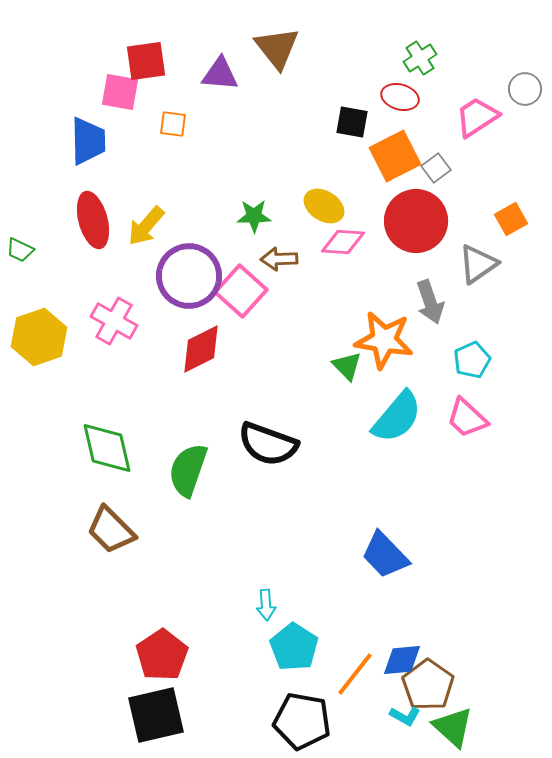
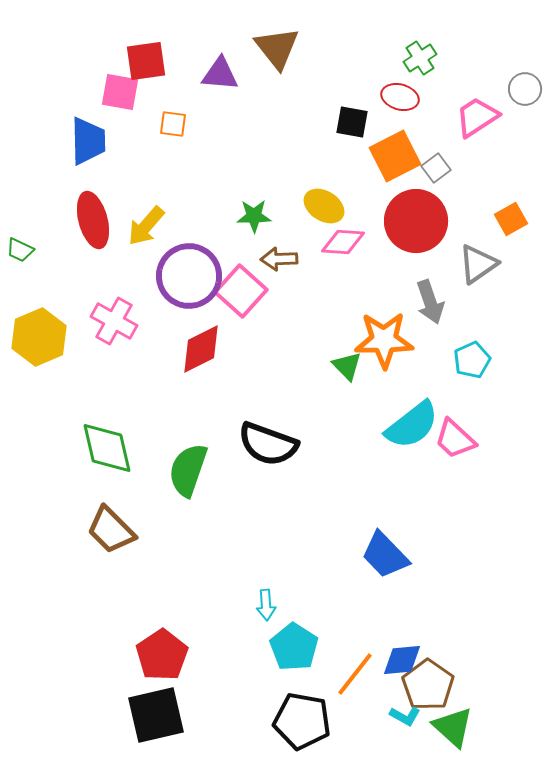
yellow hexagon at (39, 337): rotated 4 degrees counterclockwise
orange star at (384, 340): rotated 10 degrees counterclockwise
cyan semicircle at (397, 417): moved 15 px right, 8 px down; rotated 12 degrees clockwise
pink trapezoid at (467, 418): moved 12 px left, 21 px down
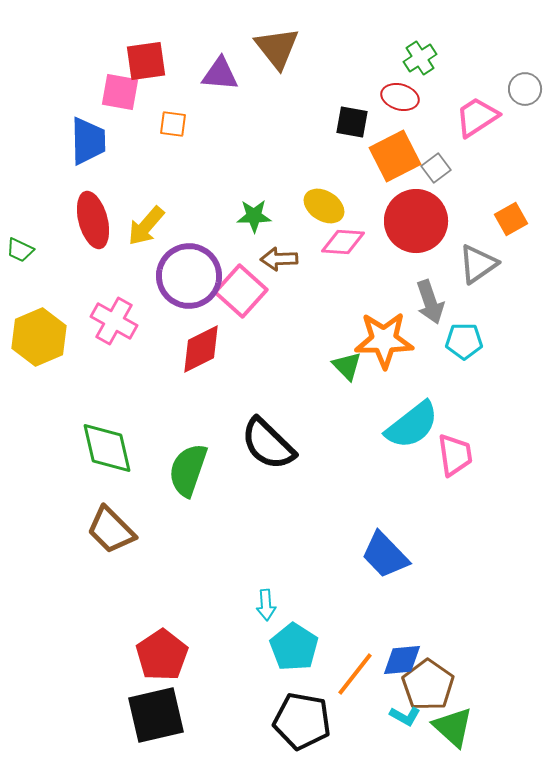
cyan pentagon at (472, 360): moved 8 px left, 19 px up; rotated 24 degrees clockwise
pink trapezoid at (455, 439): moved 16 px down; rotated 141 degrees counterclockwise
black semicircle at (268, 444): rotated 24 degrees clockwise
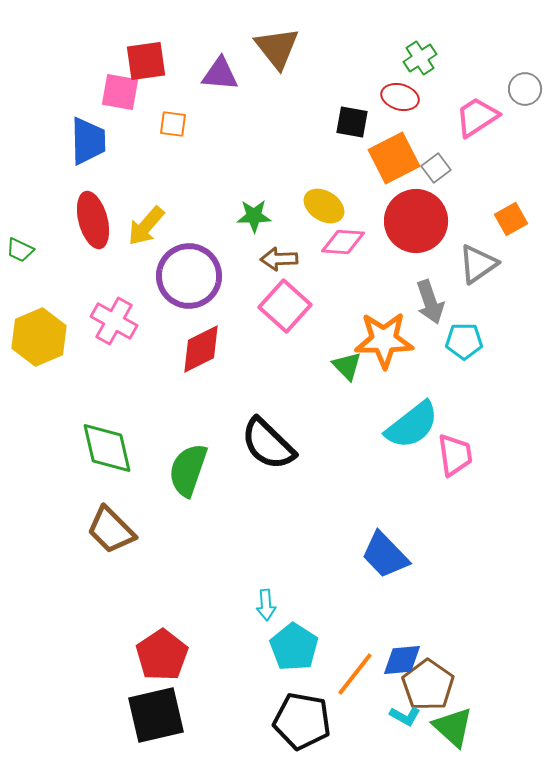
orange square at (395, 156): moved 1 px left, 2 px down
pink square at (241, 291): moved 44 px right, 15 px down
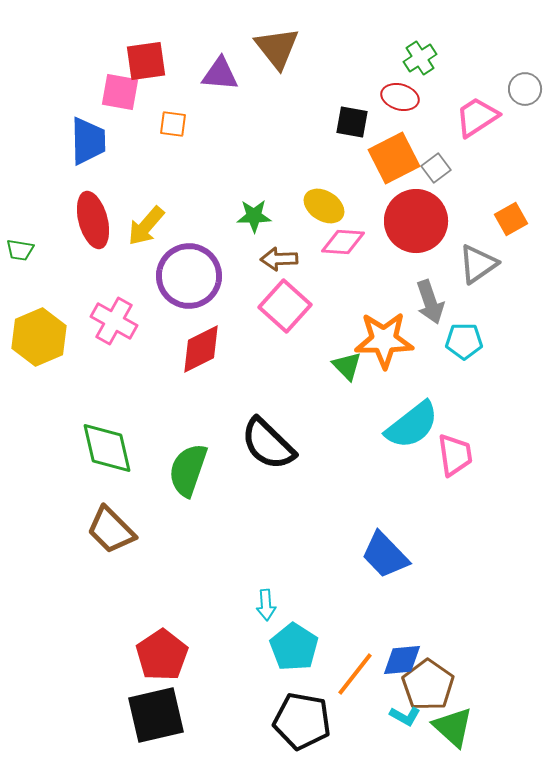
green trapezoid at (20, 250): rotated 16 degrees counterclockwise
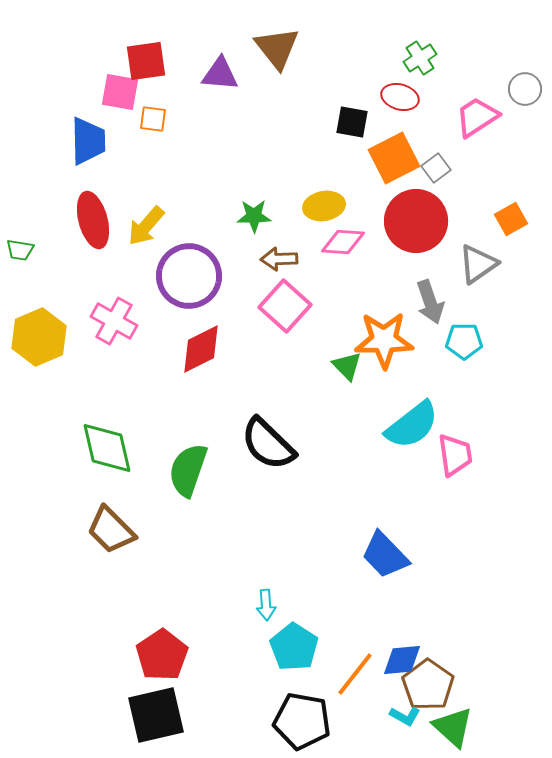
orange square at (173, 124): moved 20 px left, 5 px up
yellow ellipse at (324, 206): rotated 42 degrees counterclockwise
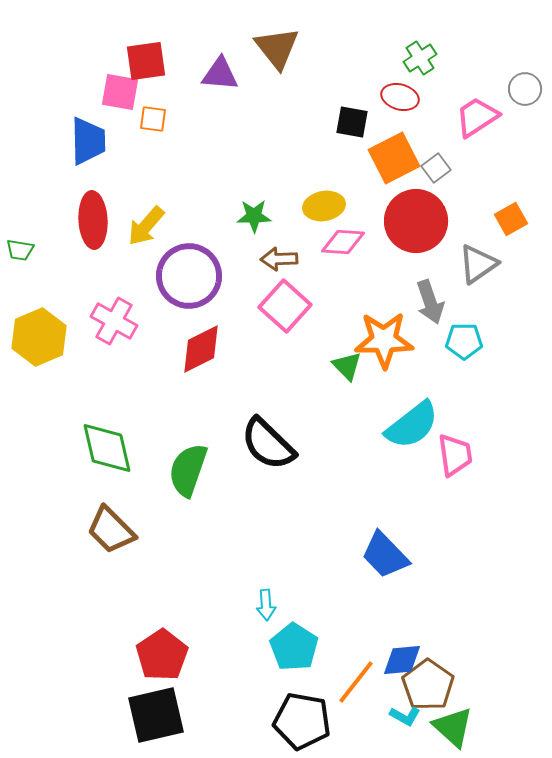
red ellipse at (93, 220): rotated 12 degrees clockwise
orange line at (355, 674): moved 1 px right, 8 px down
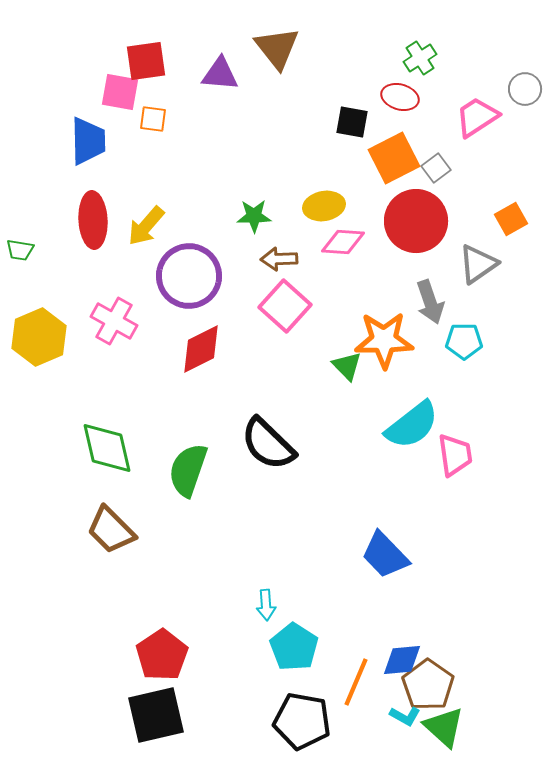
orange line at (356, 682): rotated 15 degrees counterclockwise
green triangle at (453, 727): moved 9 px left
